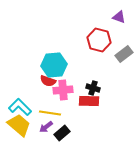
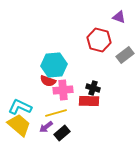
gray rectangle: moved 1 px right, 1 px down
cyan L-shape: rotated 20 degrees counterclockwise
yellow line: moved 6 px right; rotated 25 degrees counterclockwise
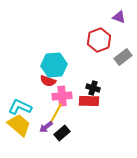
red hexagon: rotated 25 degrees clockwise
gray rectangle: moved 2 px left, 2 px down
pink cross: moved 1 px left, 6 px down
yellow line: rotated 45 degrees counterclockwise
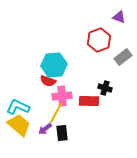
black cross: moved 12 px right
cyan L-shape: moved 2 px left
purple arrow: moved 1 px left, 2 px down
black rectangle: rotated 56 degrees counterclockwise
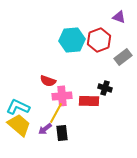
cyan hexagon: moved 18 px right, 25 px up
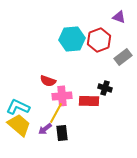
cyan hexagon: moved 1 px up
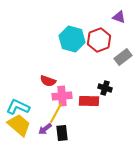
cyan hexagon: rotated 20 degrees clockwise
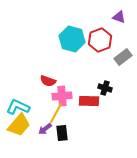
red hexagon: moved 1 px right
yellow trapezoid: rotated 90 degrees clockwise
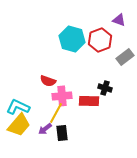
purple triangle: moved 3 px down
gray rectangle: moved 2 px right
